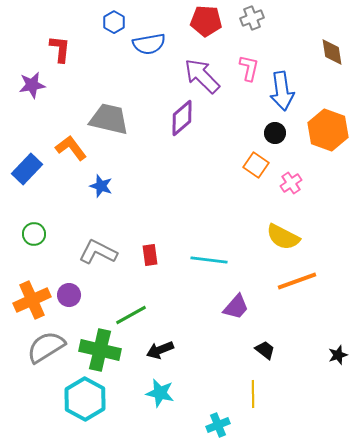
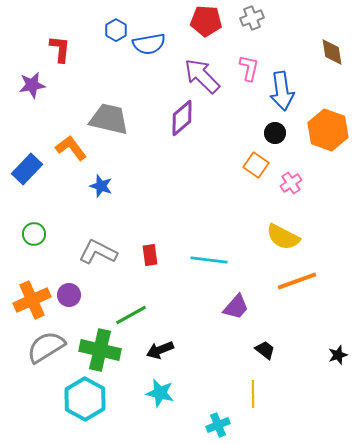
blue hexagon: moved 2 px right, 8 px down
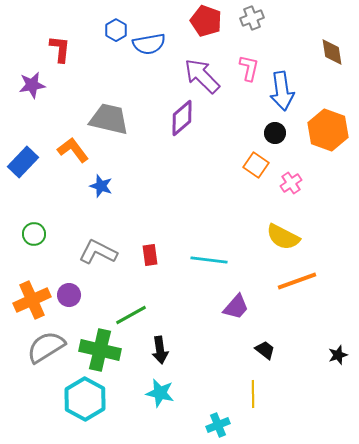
red pentagon: rotated 16 degrees clockwise
orange L-shape: moved 2 px right, 2 px down
blue rectangle: moved 4 px left, 7 px up
black arrow: rotated 76 degrees counterclockwise
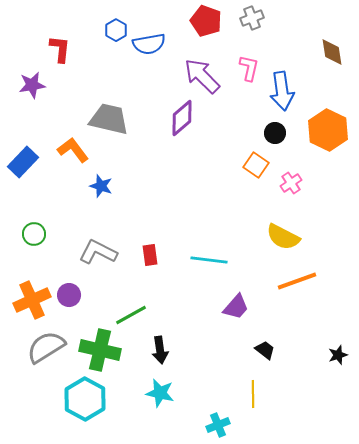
orange hexagon: rotated 6 degrees clockwise
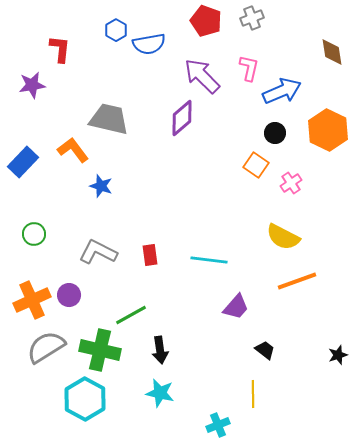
blue arrow: rotated 105 degrees counterclockwise
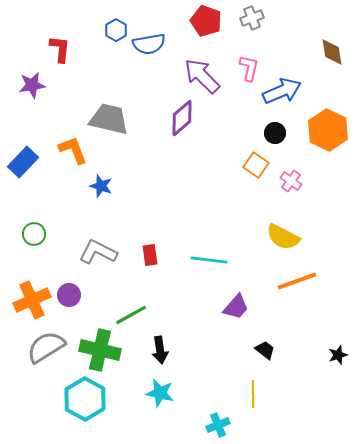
orange L-shape: rotated 16 degrees clockwise
pink cross: moved 2 px up; rotated 20 degrees counterclockwise
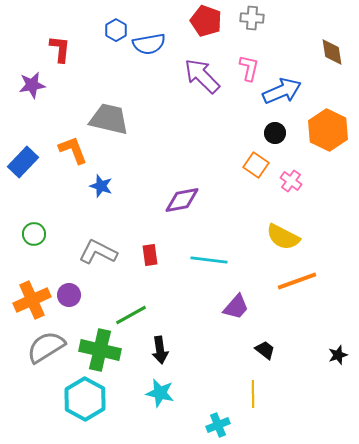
gray cross: rotated 25 degrees clockwise
purple diamond: moved 82 px down; rotated 30 degrees clockwise
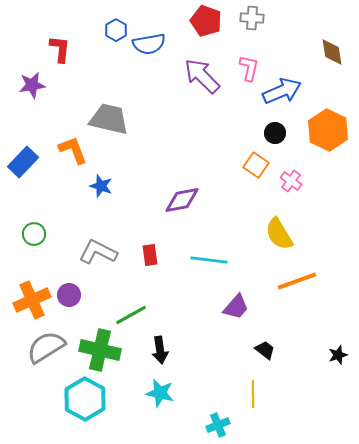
yellow semicircle: moved 4 px left, 3 px up; rotated 32 degrees clockwise
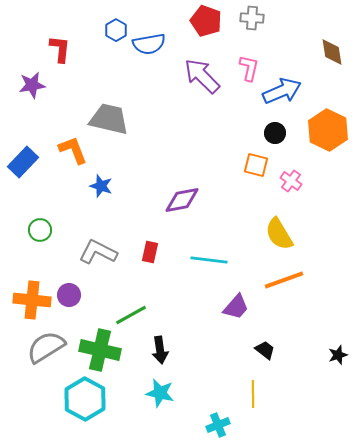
orange square: rotated 20 degrees counterclockwise
green circle: moved 6 px right, 4 px up
red rectangle: moved 3 px up; rotated 20 degrees clockwise
orange line: moved 13 px left, 1 px up
orange cross: rotated 30 degrees clockwise
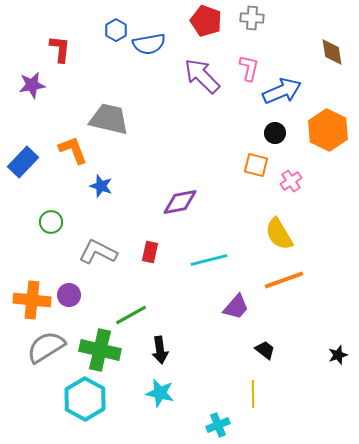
pink cross: rotated 20 degrees clockwise
purple diamond: moved 2 px left, 2 px down
green circle: moved 11 px right, 8 px up
cyan line: rotated 21 degrees counterclockwise
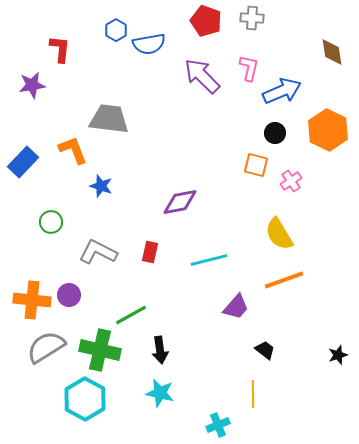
gray trapezoid: rotated 6 degrees counterclockwise
